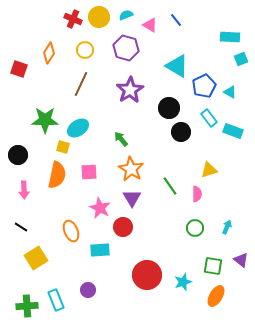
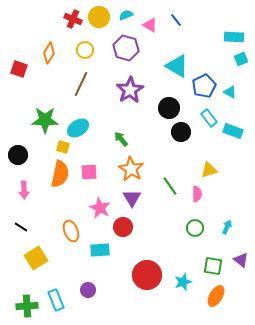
cyan rectangle at (230, 37): moved 4 px right
orange semicircle at (57, 175): moved 3 px right, 1 px up
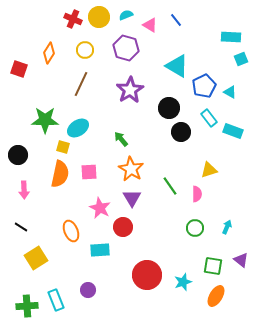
cyan rectangle at (234, 37): moved 3 px left
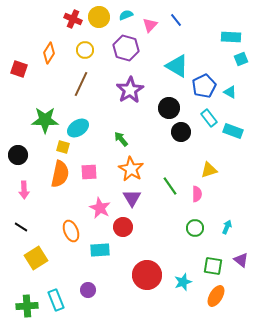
pink triangle at (150, 25): rotated 42 degrees clockwise
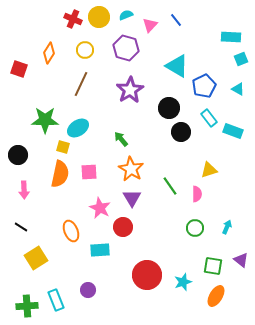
cyan triangle at (230, 92): moved 8 px right, 3 px up
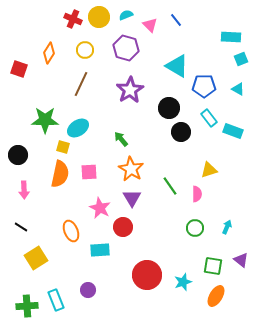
pink triangle at (150, 25): rotated 28 degrees counterclockwise
blue pentagon at (204, 86): rotated 25 degrees clockwise
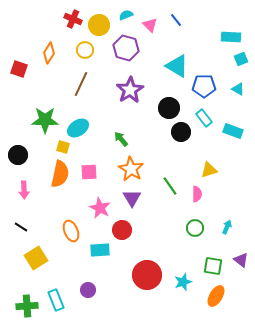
yellow circle at (99, 17): moved 8 px down
cyan rectangle at (209, 118): moved 5 px left
red circle at (123, 227): moved 1 px left, 3 px down
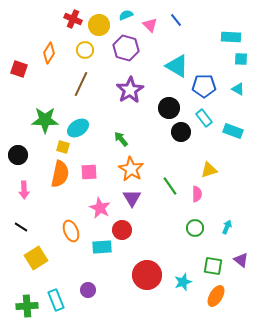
cyan square at (241, 59): rotated 24 degrees clockwise
cyan rectangle at (100, 250): moved 2 px right, 3 px up
